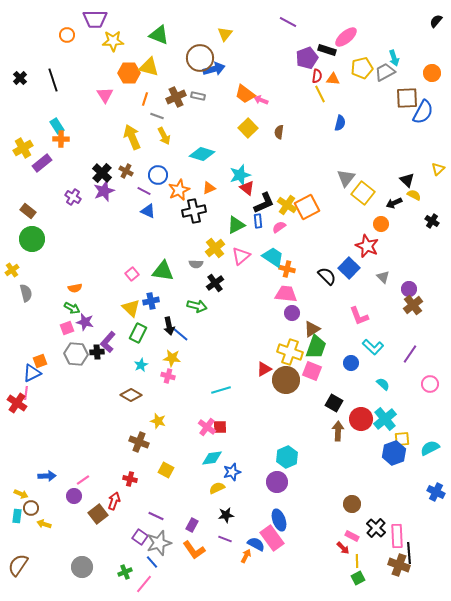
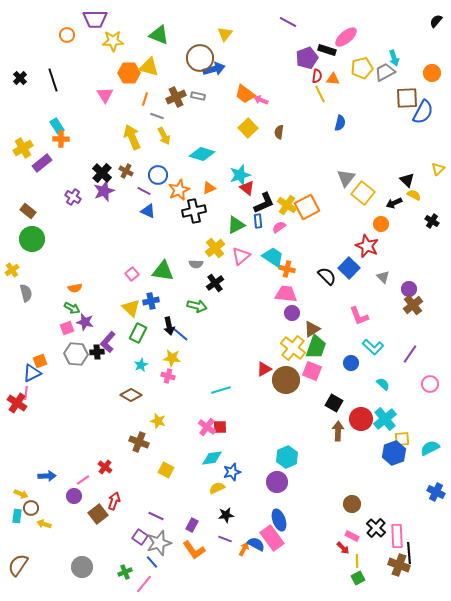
yellow cross at (290, 352): moved 3 px right, 4 px up; rotated 20 degrees clockwise
red cross at (130, 479): moved 25 px left, 12 px up; rotated 24 degrees clockwise
orange arrow at (246, 556): moved 2 px left, 7 px up
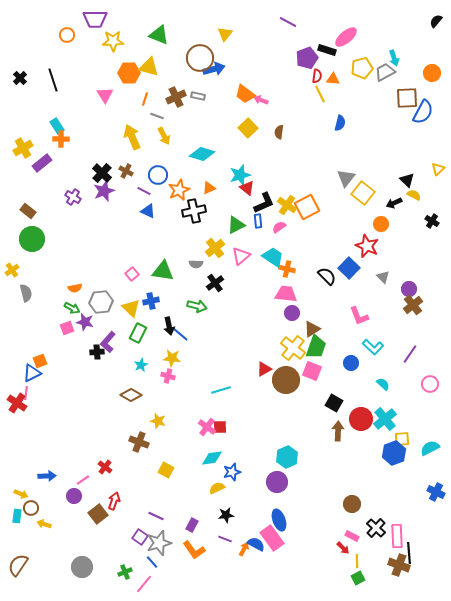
gray hexagon at (76, 354): moved 25 px right, 52 px up; rotated 10 degrees counterclockwise
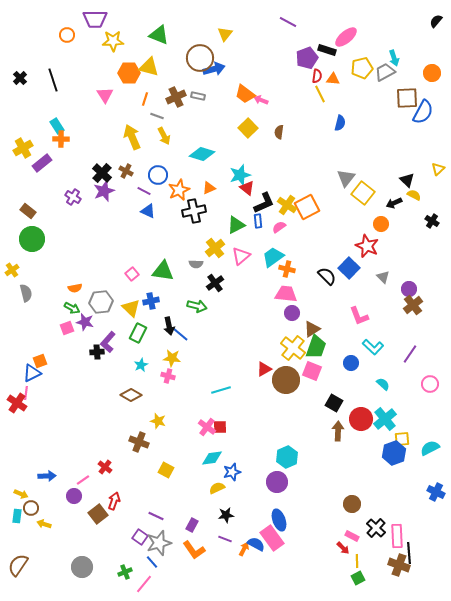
cyan trapezoid at (273, 257): rotated 70 degrees counterclockwise
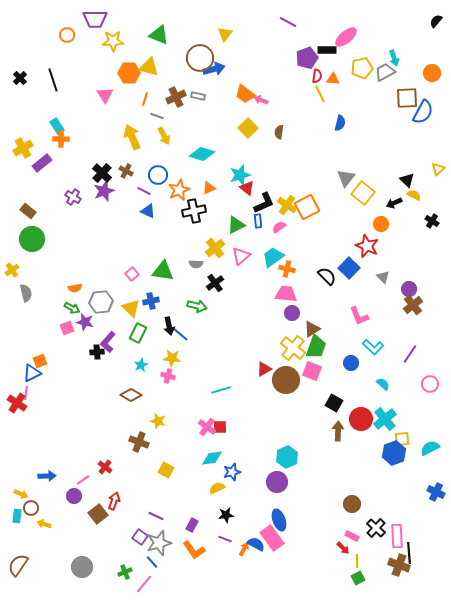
black rectangle at (327, 50): rotated 18 degrees counterclockwise
